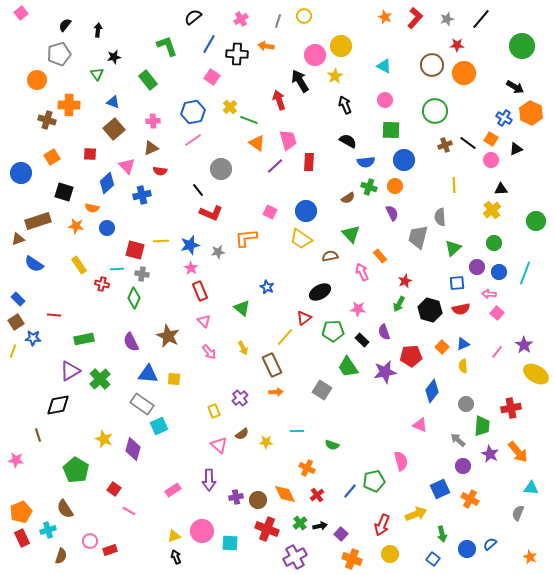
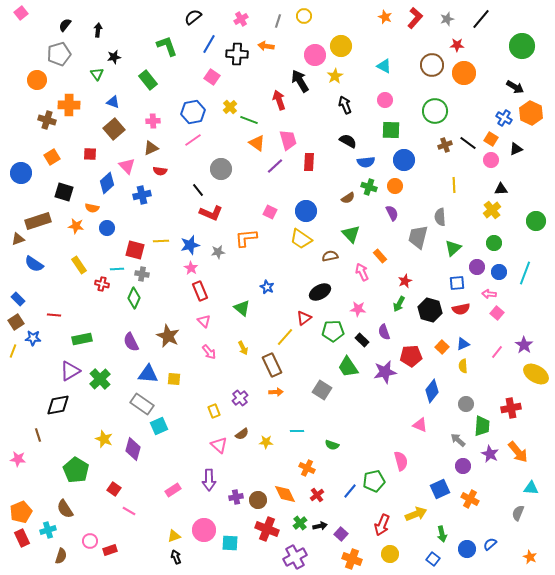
green rectangle at (84, 339): moved 2 px left
pink star at (16, 460): moved 2 px right, 1 px up
pink circle at (202, 531): moved 2 px right, 1 px up
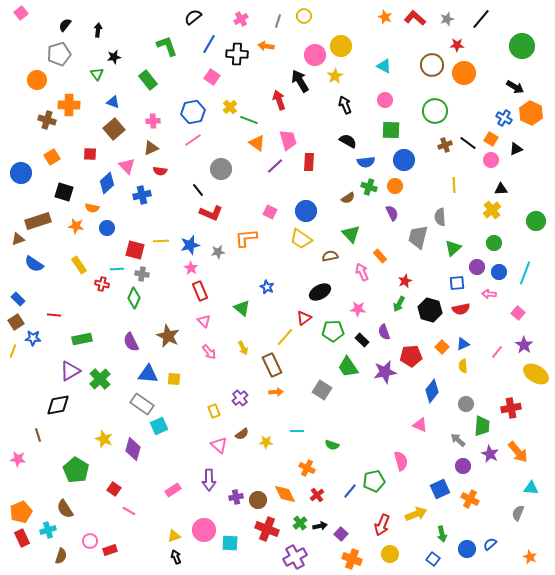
red L-shape at (415, 18): rotated 90 degrees counterclockwise
pink square at (497, 313): moved 21 px right
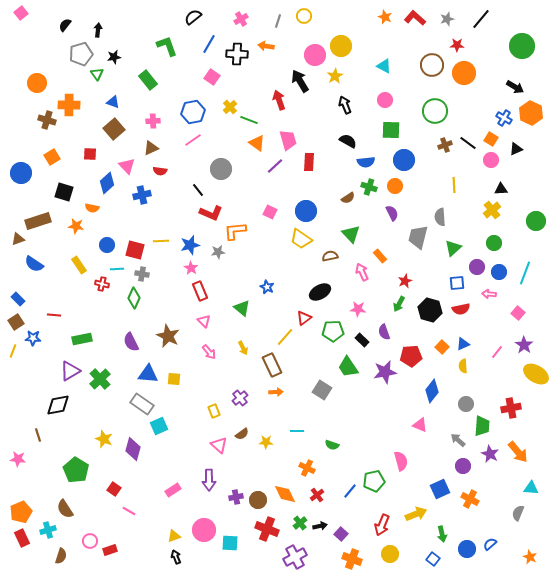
gray pentagon at (59, 54): moved 22 px right
orange circle at (37, 80): moved 3 px down
blue circle at (107, 228): moved 17 px down
orange L-shape at (246, 238): moved 11 px left, 7 px up
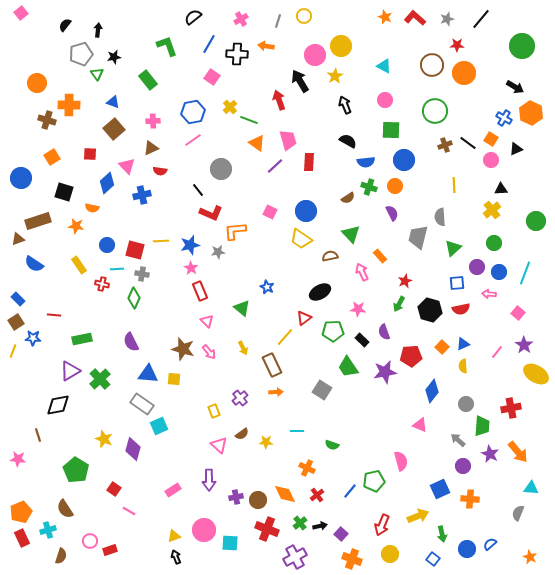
blue circle at (21, 173): moved 5 px down
pink triangle at (204, 321): moved 3 px right
brown star at (168, 336): moved 15 px right, 13 px down; rotated 10 degrees counterclockwise
orange cross at (470, 499): rotated 24 degrees counterclockwise
yellow arrow at (416, 514): moved 2 px right, 2 px down
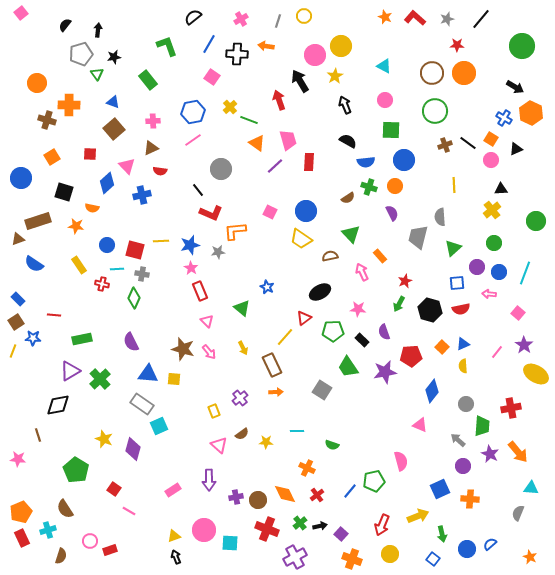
brown circle at (432, 65): moved 8 px down
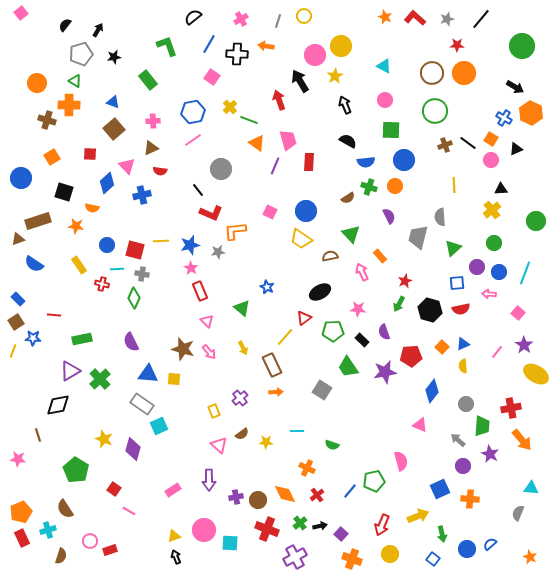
black arrow at (98, 30): rotated 24 degrees clockwise
green triangle at (97, 74): moved 22 px left, 7 px down; rotated 24 degrees counterclockwise
purple line at (275, 166): rotated 24 degrees counterclockwise
purple semicircle at (392, 213): moved 3 px left, 3 px down
orange arrow at (518, 452): moved 4 px right, 12 px up
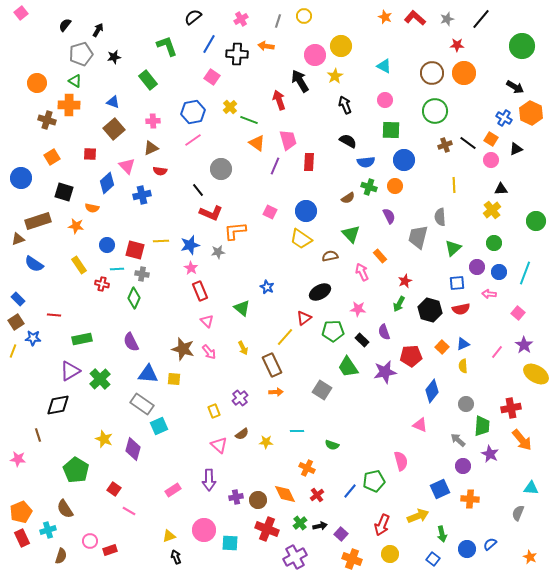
yellow triangle at (174, 536): moved 5 px left
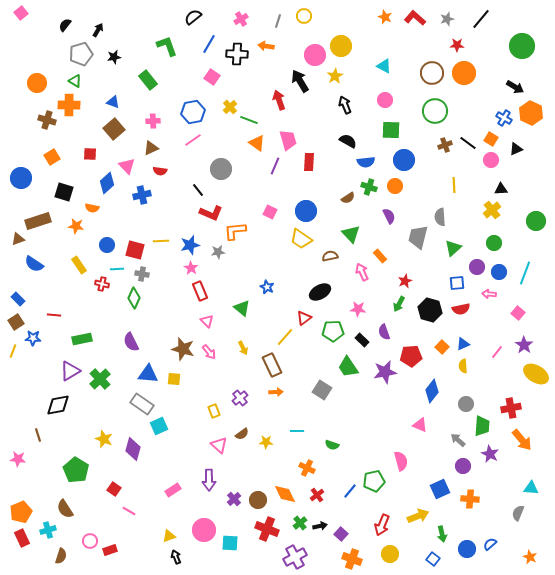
purple cross at (236, 497): moved 2 px left, 2 px down; rotated 32 degrees counterclockwise
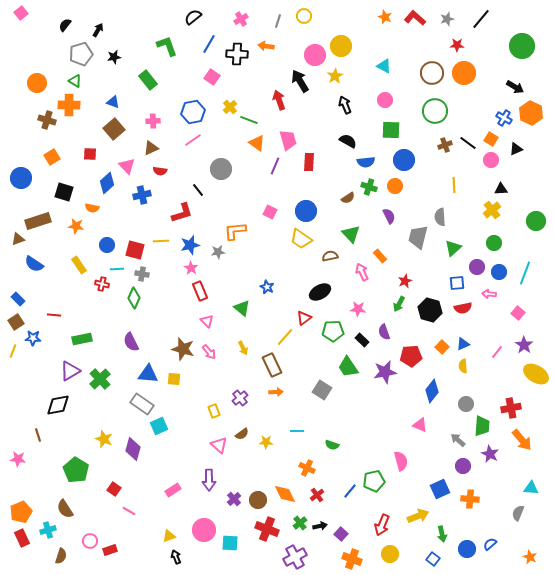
red L-shape at (211, 213): moved 29 px left; rotated 40 degrees counterclockwise
red semicircle at (461, 309): moved 2 px right, 1 px up
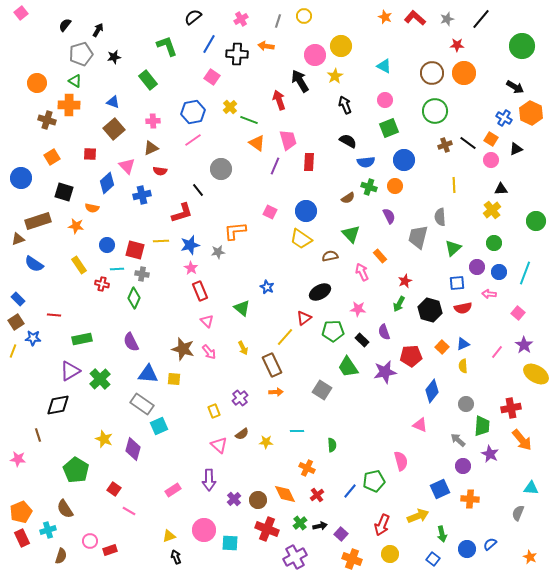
green square at (391, 130): moved 2 px left, 2 px up; rotated 24 degrees counterclockwise
green semicircle at (332, 445): rotated 112 degrees counterclockwise
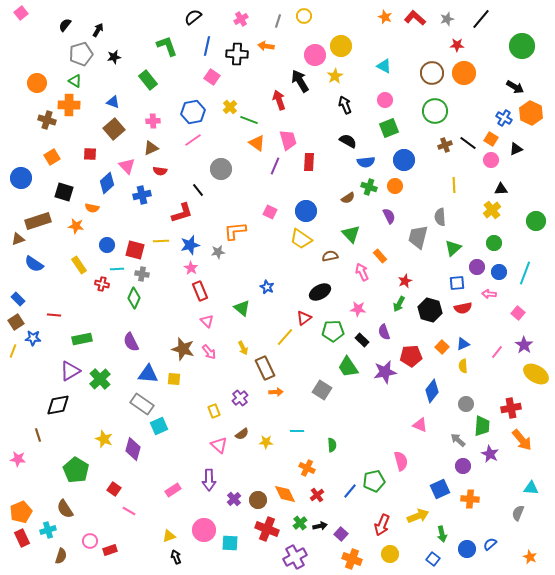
blue line at (209, 44): moved 2 px left, 2 px down; rotated 18 degrees counterclockwise
brown rectangle at (272, 365): moved 7 px left, 3 px down
